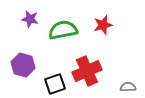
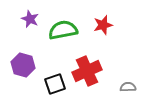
purple star: rotated 12 degrees clockwise
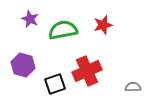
gray semicircle: moved 5 px right
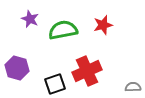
purple hexagon: moved 6 px left, 3 px down
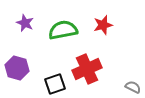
purple star: moved 5 px left, 4 px down
red cross: moved 2 px up
gray semicircle: rotated 28 degrees clockwise
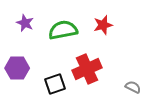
purple hexagon: rotated 15 degrees counterclockwise
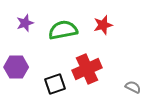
purple star: rotated 30 degrees clockwise
purple hexagon: moved 1 px left, 1 px up
